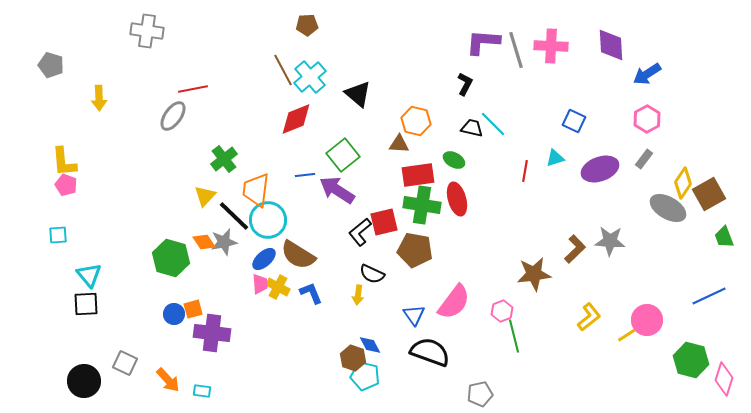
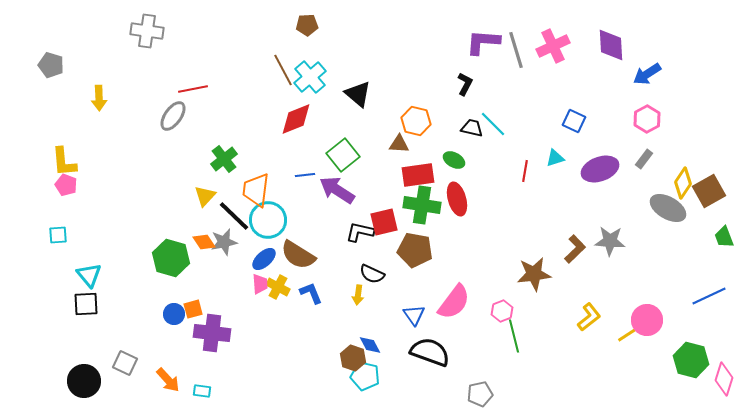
pink cross at (551, 46): moved 2 px right; rotated 28 degrees counterclockwise
brown square at (709, 194): moved 3 px up
black L-shape at (360, 232): rotated 52 degrees clockwise
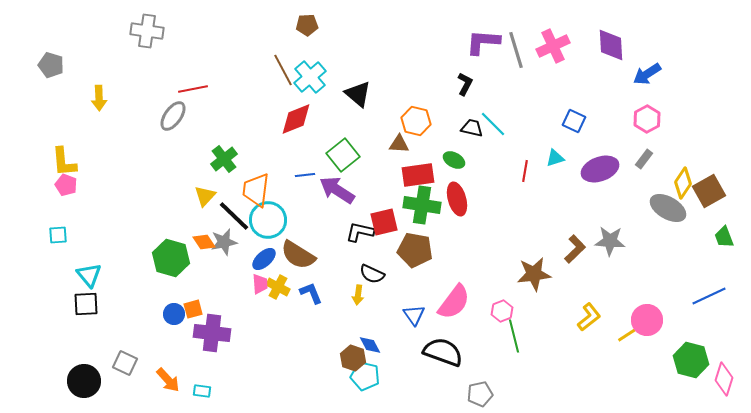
black semicircle at (430, 352): moved 13 px right
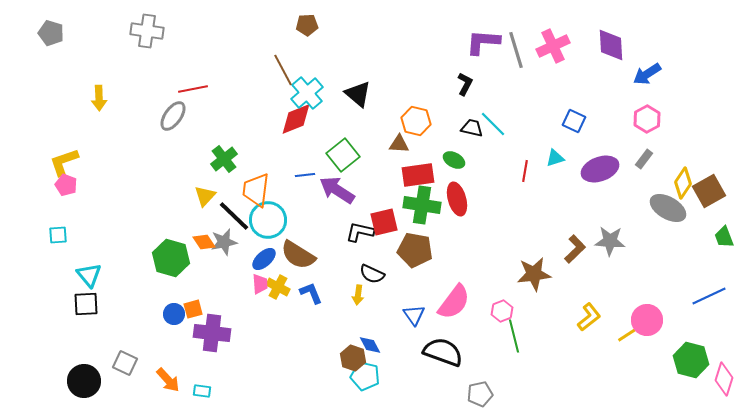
gray pentagon at (51, 65): moved 32 px up
cyan cross at (310, 77): moved 3 px left, 16 px down
yellow L-shape at (64, 162): rotated 76 degrees clockwise
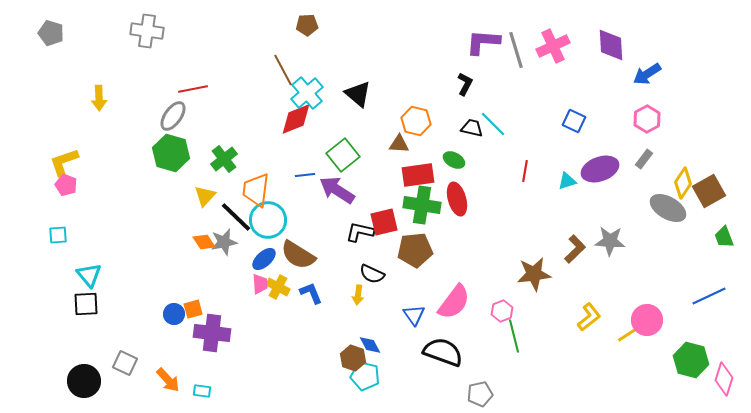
cyan triangle at (555, 158): moved 12 px right, 23 px down
black line at (234, 216): moved 2 px right, 1 px down
brown pentagon at (415, 250): rotated 16 degrees counterclockwise
green hexagon at (171, 258): moved 105 px up
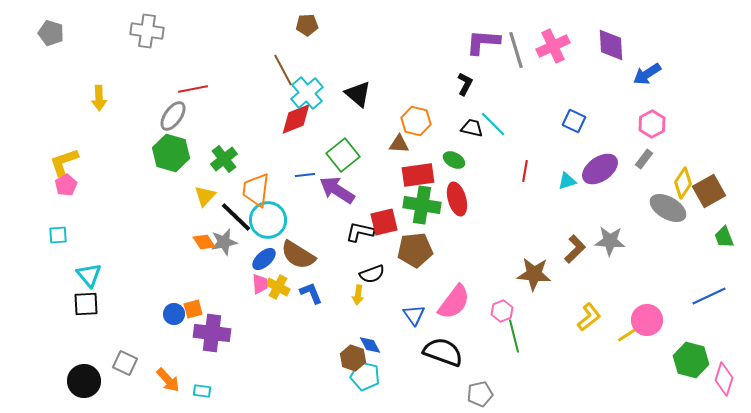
pink hexagon at (647, 119): moved 5 px right, 5 px down
purple ellipse at (600, 169): rotated 15 degrees counterclockwise
pink pentagon at (66, 185): rotated 20 degrees clockwise
black semicircle at (372, 274): rotated 45 degrees counterclockwise
brown star at (534, 274): rotated 12 degrees clockwise
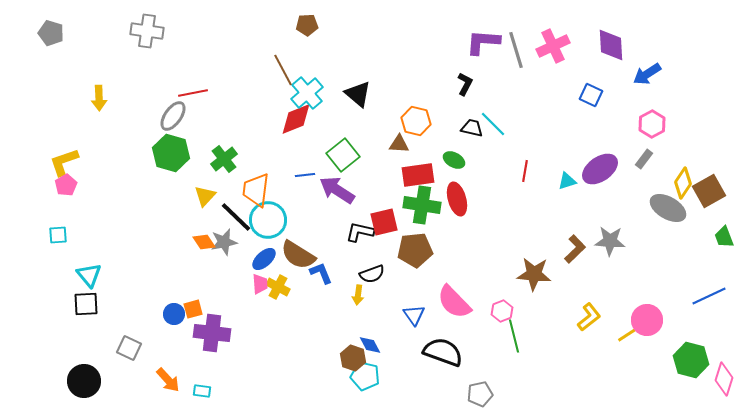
red line at (193, 89): moved 4 px down
blue square at (574, 121): moved 17 px right, 26 px up
blue L-shape at (311, 293): moved 10 px right, 20 px up
pink semicircle at (454, 302): rotated 99 degrees clockwise
gray square at (125, 363): moved 4 px right, 15 px up
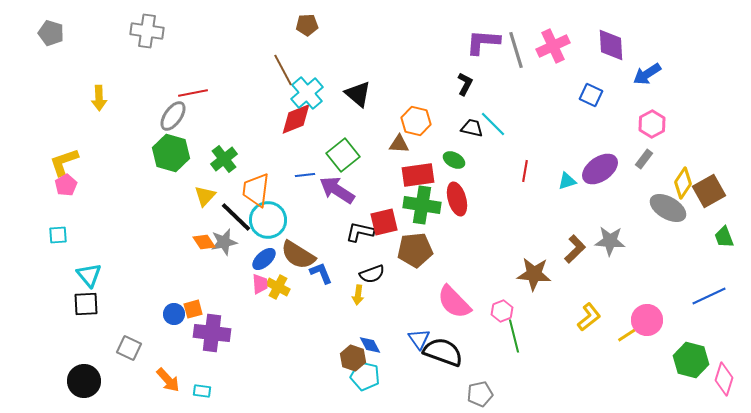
blue triangle at (414, 315): moved 5 px right, 24 px down
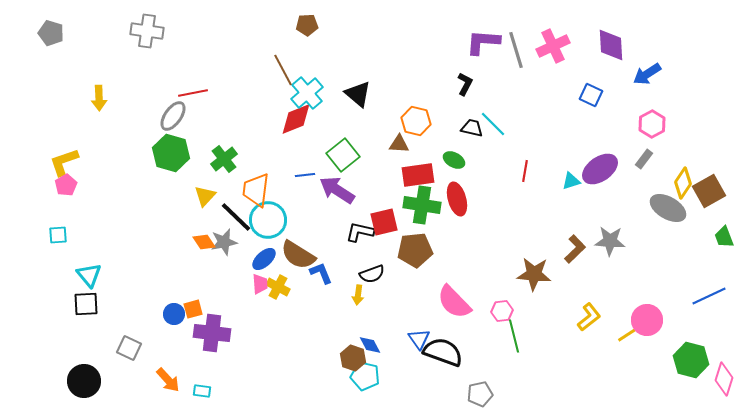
cyan triangle at (567, 181): moved 4 px right
pink hexagon at (502, 311): rotated 15 degrees clockwise
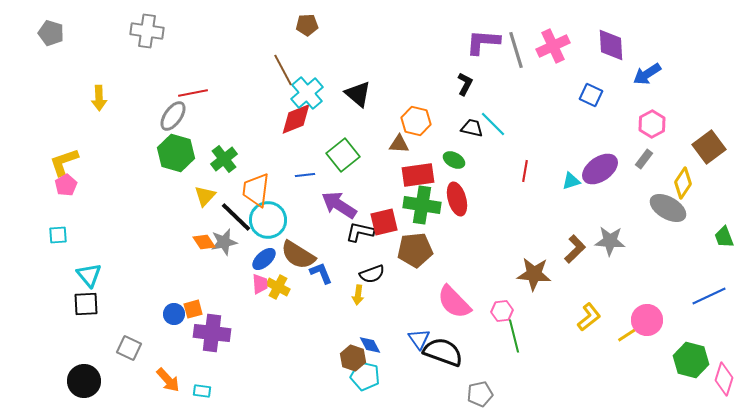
green hexagon at (171, 153): moved 5 px right
purple arrow at (337, 190): moved 2 px right, 15 px down
brown square at (709, 191): moved 44 px up; rotated 8 degrees counterclockwise
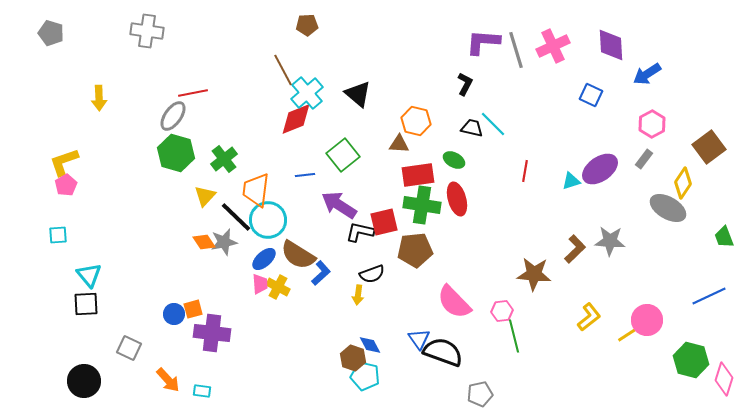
blue L-shape at (321, 273): rotated 70 degrees clockwise
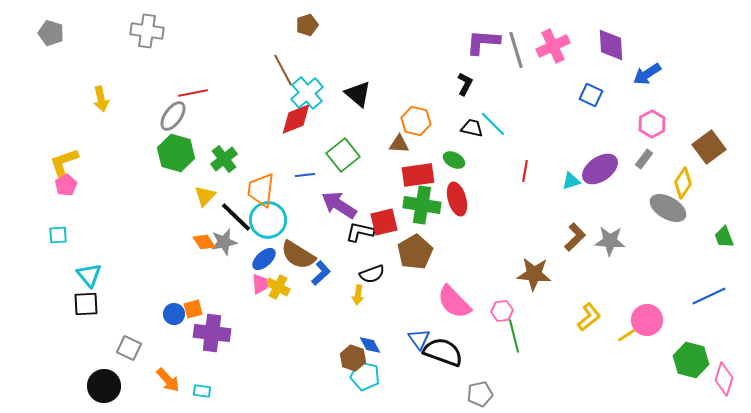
brown pentagon at (307, 25): rotated 15 degrees counterclockwise
yellow arrow at (99, 98): moved 2 px right, 1 px down; rotated 10 degrees counterclockwise
orange trapezoid at (256, 190): moved 5 px right
brown L-shape at (575, 249): moved 12 px up
brown pentagon at (415, 250): moved 2 px down; rotated 24 degrees counterclockwise
black circle at (84, 381): moved 20 px right, 5 px down
